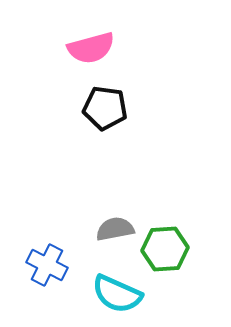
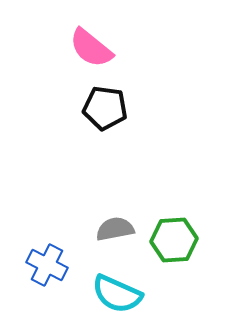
pink semicircle: rotated 54 degrees clockwise
green hexagon: moved 9 px right, 9 px up
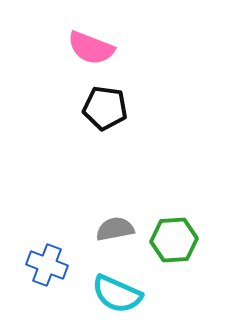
pink semicircle: rotated 18 degrees counterclockwise
blue cross: rotated 6 degrees counterclockwise
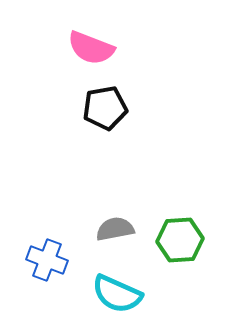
black pentagon: rotated 18 degrees counterclockwise
green hexagon: moved 6 px right
blue cross: moved 5 px up
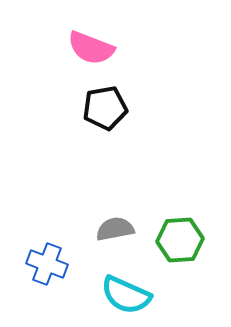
blue cross: moved 4 px down
cyan semicircle: moved 9 px right, 1 px down
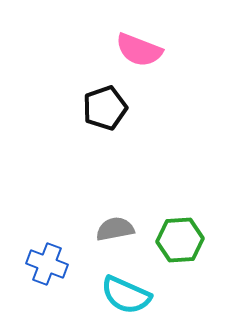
pink semicircle: moved 48 px right, 2 px down
black pentagon: rotated 9 degrees counterclockwise
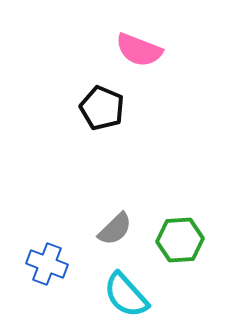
black pentagon: moved 3 px left; rotated 30 degrees counterclockwise
gray semicircle: rotated 147 degrees clockwise
cyan semicircle: rotated 24 degrees clockwise
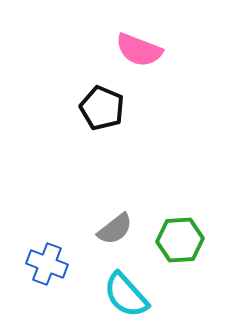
gray semicircle: rotated 6 degrees clockwise
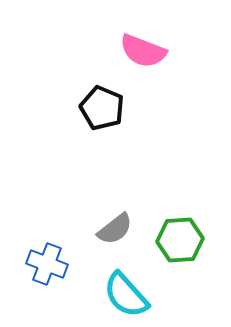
pink semicircle: moved 4 px right, 1 px down
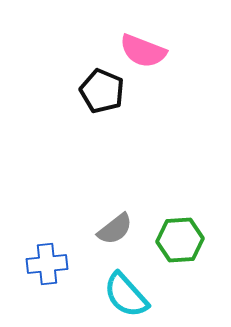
black pentagon: moved 17 px up
blue cross: rotated 27 degrees counterclockwise
